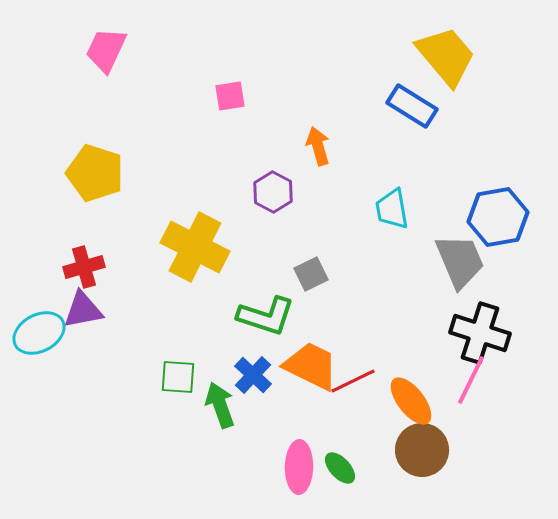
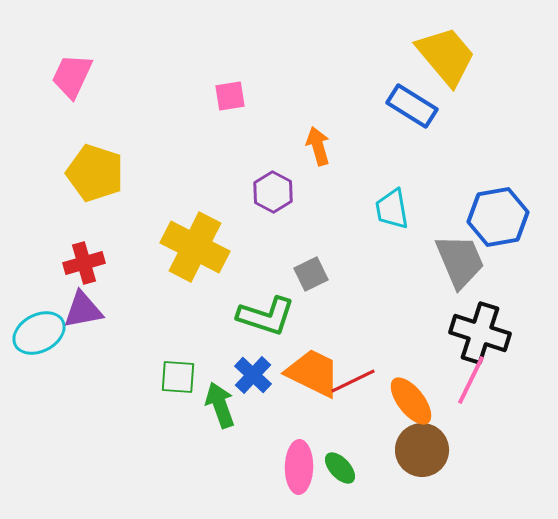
pink trapezoid: moved 34 px left, 26 px down
red cross: moved 4 px up
orange trapezoid: moved 2 px right, 7 px down
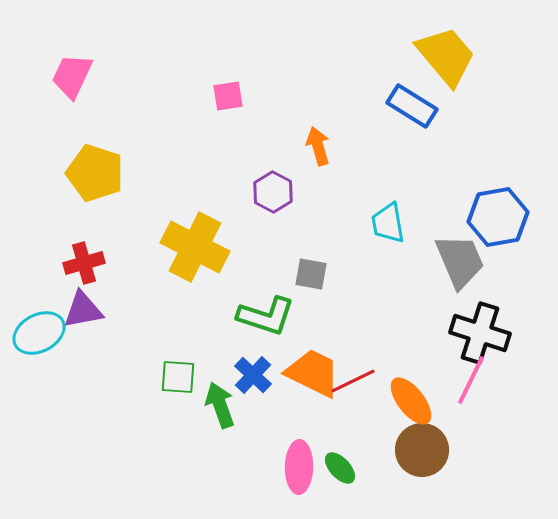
pink square: moved 2 px left
cyan trapezoid: moved 4 px left, 14 px down
gray square: rotated 36 degrees clockwise
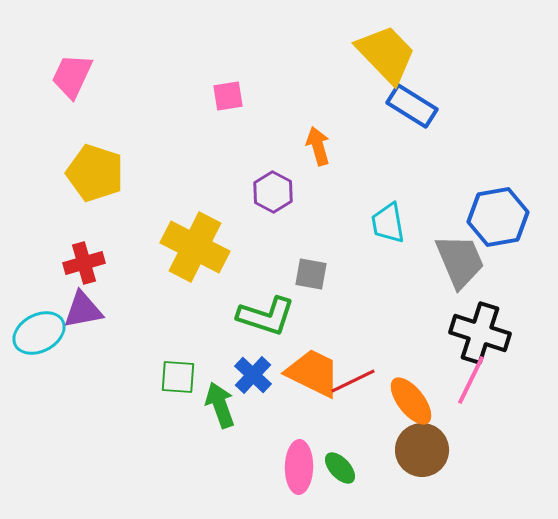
yellow trapezoid: moved 60 px left, 2 px up; rotated 4 degrees counterclockwise
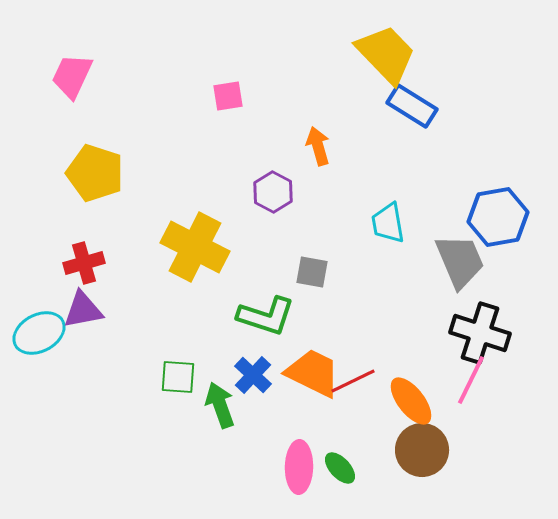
gray square: moved 1 px right, 2 px up
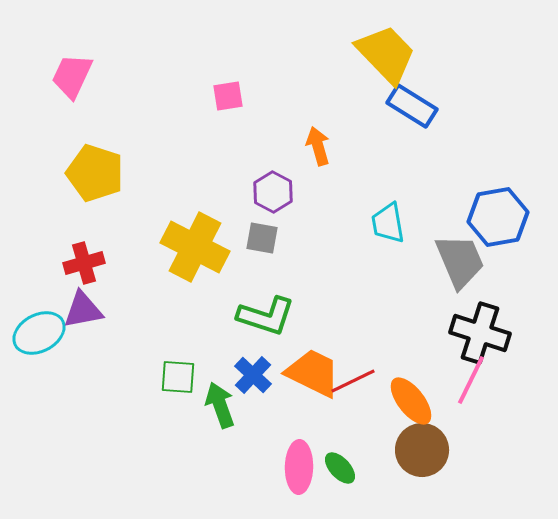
gray square: moved 50 px left, 34 px up
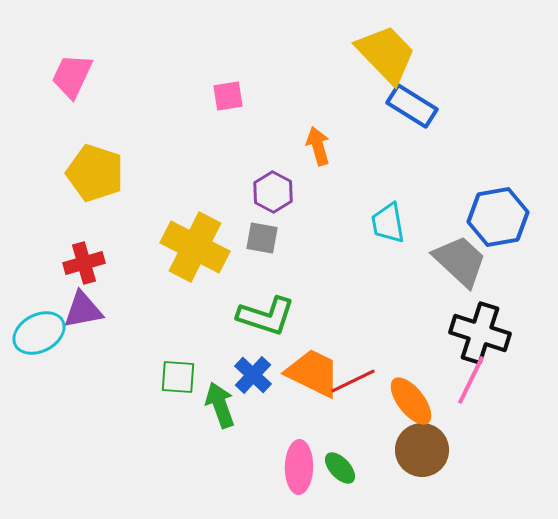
gray trapezoid: rotated 24 degrees counterclockwise
